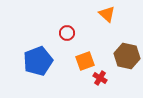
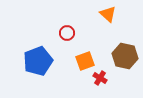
orange triangle: moved 1 px right
brown hexagon: moved 2 px left
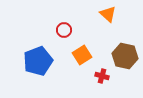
red circle: moved 3 px left, 3 px up
orange square: moved 3 px left, 6 px up; rotated 12 degrees counterclockwise
red cross: moved 2 px right, 2 px up; rotated 16 degrees counterclockwise
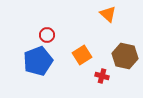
red circle: moved 17 px left, 5 px down
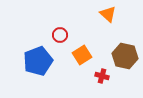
red circle: moved 13 px right
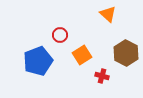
brown hexagon: moved 1 px right, 3 px up; rotated 15 degrees clockwise
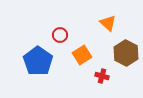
orange triangle: moved 9 px down
blue pentagon: rotated 16 degrees counterclockwise
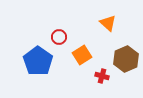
red circle: moved 1 px left, 2 px down
brown hexagon: moved 6 px down; rotated 10 degrees clockwise
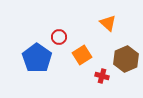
blue pentagon: moved 1 px left, 3 px up
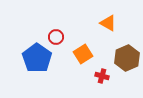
orange triangle: rotated 12 degrees counterclockwise
red circle: moved 3 px left
orange square: moved 1 px right, 1 px up
brown hexagon: moved 1 px right, 1 px up
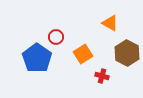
orange triangle: moved 2 px right
brown hexagon: moved 5 px up; rotated 10 degrees counterclockwise
